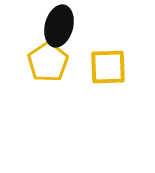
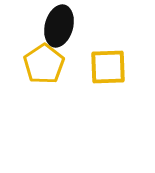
yellow pentagon: moved 4 px left, 2 px down
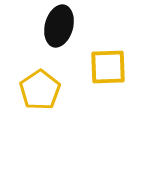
yellow pentagon: moved 4 px left, 26 px down
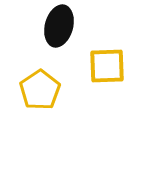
yellow square: moved 1 px left, 1 px up
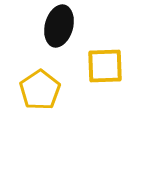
yellow square: moved 2 px left
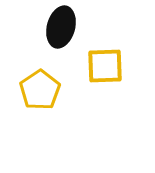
black ellipse: moved 2 px right, 1 px down
